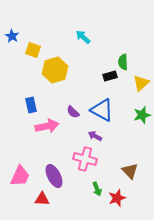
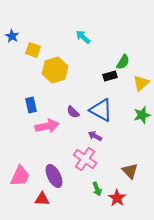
green semicircle: rotated 147 degrees counterclockwise
blue triangle: moved 1 px left
pink cross: rotated 20 degrees clockwise
red star: rotated 18 degrees counterclockwise
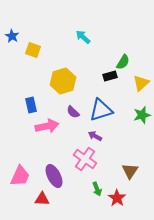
yellow hexagon: moved 8 px right, 11 px down
blue triangle: rotated 45 degrees counterclockwise
brown triangle: rotated 18 degrees clockwise
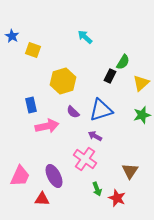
cyan arrow: moved 2 px right
black rectangle: rotated 48 degrees counterclockwise
red star: rotated 12 degrees counterclockwise
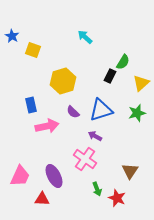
green star: moved 5 px left, 2 px up
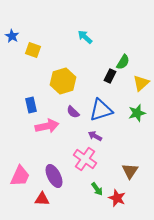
green arrow: rotated 16 degrees counterclockwise
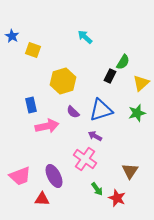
pink trapezoid: rotated 45 degrees clockwise
